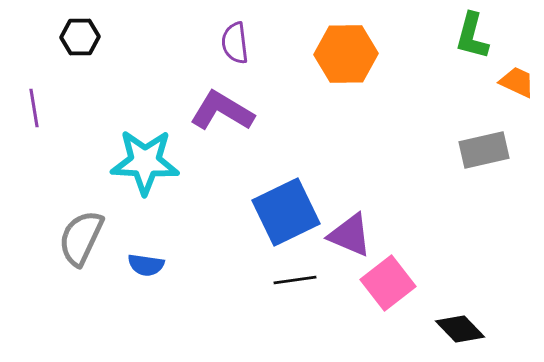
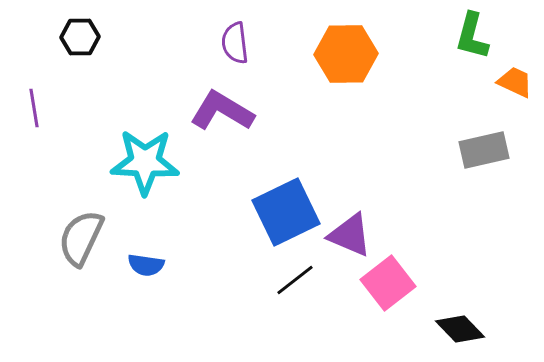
orange trapezoid: moved 2 px left
black line: rotated 30 degrees counterclockwise
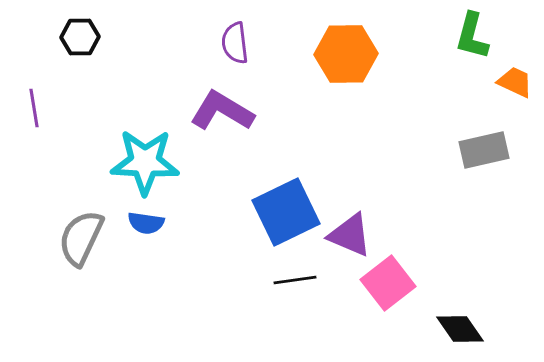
blue semicircle: moved 42 px up
black line: rotated 30 degrees clockwise
black diamond: rotated 9 degrees clockwise
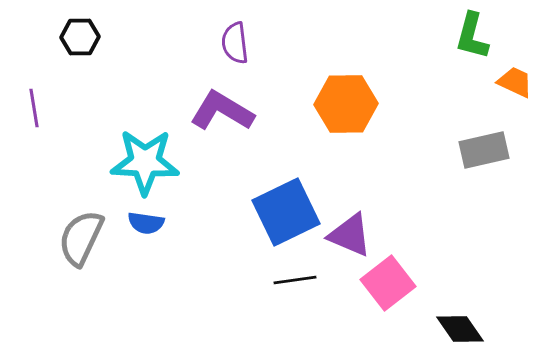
orange hexagon: moved 50 px down
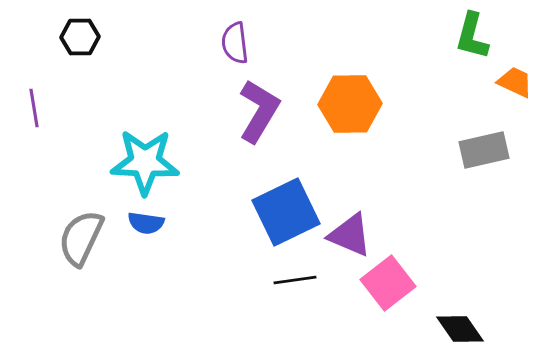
orange hexagon: moved 4 px right
purple L-shape: moved 37 px right; rotated 90 degrees clockwise
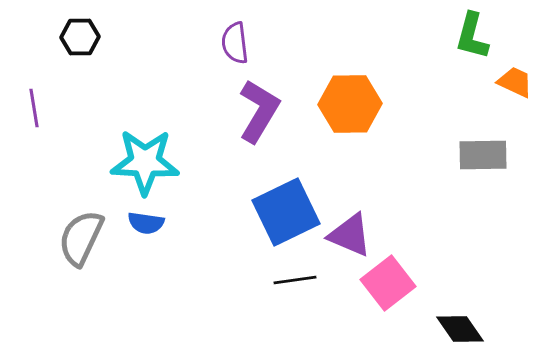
gray rectangle: moved 1 px left, 5 px down; rotated 12 degrees clockwise
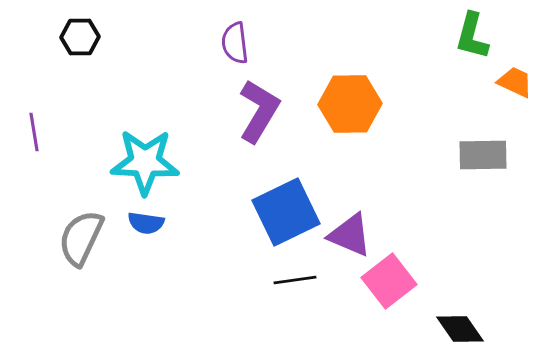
purple line: moved 24 px down
pink square: moved 1 px right, 2 px up
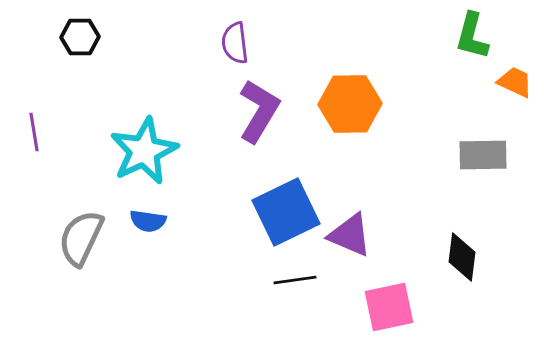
cyan star: moved 1 px left, 11 px up; rotated 28 degrees counterclockwise
blue semicircle: moved 2 px right, 2 px up
pink square: moved 26 px down; rotated 26 degrees clockwise
black diamond: moved 2 px right, 72 px up; rotated 42 degrees clockwise
